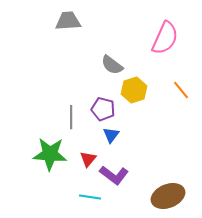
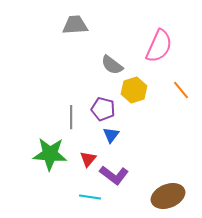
gray trapezoid: moved 7 px right, 4 px down
pink semicircle: moved 6 px left, 8 px down
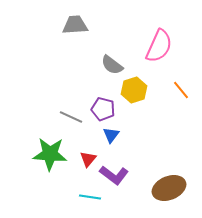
gray line: rotated 65 degrees counterclockwise
brown ellipse: moved 1 px right, 8 px up
